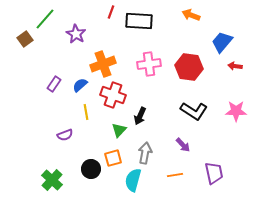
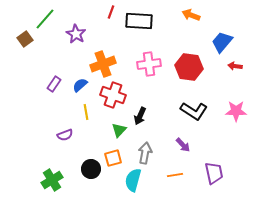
green cross: rotated 15 degrees clockwise
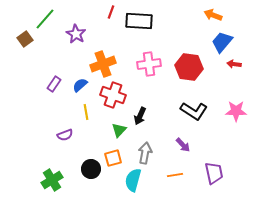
orange arrow: moved 22 px right
red arrow: moved 1 px left, 2 px up
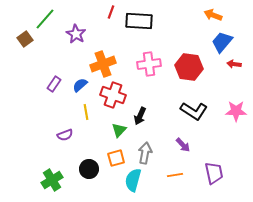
orange square: moved 3 px right
black circle: moved 2 px left
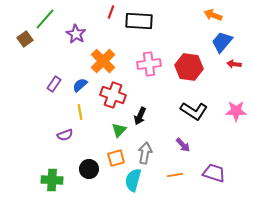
orange cross: moved 3 px up; rotated 25 degrees counterclockwise
yellow line: moved 6 px left
purple trapezoid: rotated 60 degrees counterclockwise
green cross: rotated 35 degrees clockwise
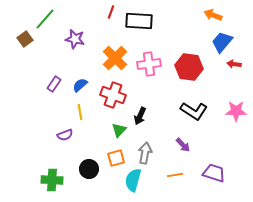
purple star: moved 1 px left, 5 px down; rotated 18 degrees counterclockwise
orange cross: moved 12 px right, 3 px up
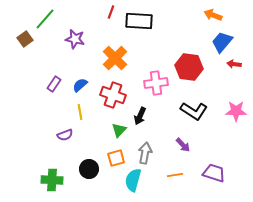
pink cross: moved 7 px right, 19 px down
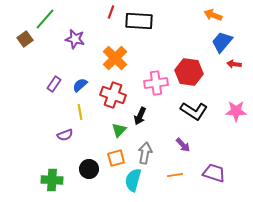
red hexagon: moved 5 px down
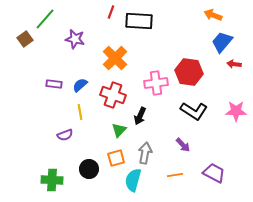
purple rectangle: rotated 63 degrees clockwise
purple trapezoid: rotated 10 degrees clockwise
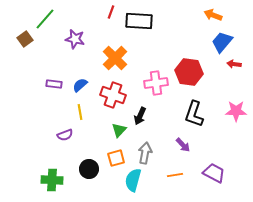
black L-shape: moved 3 px down; rotated 76 degrees clockwise
